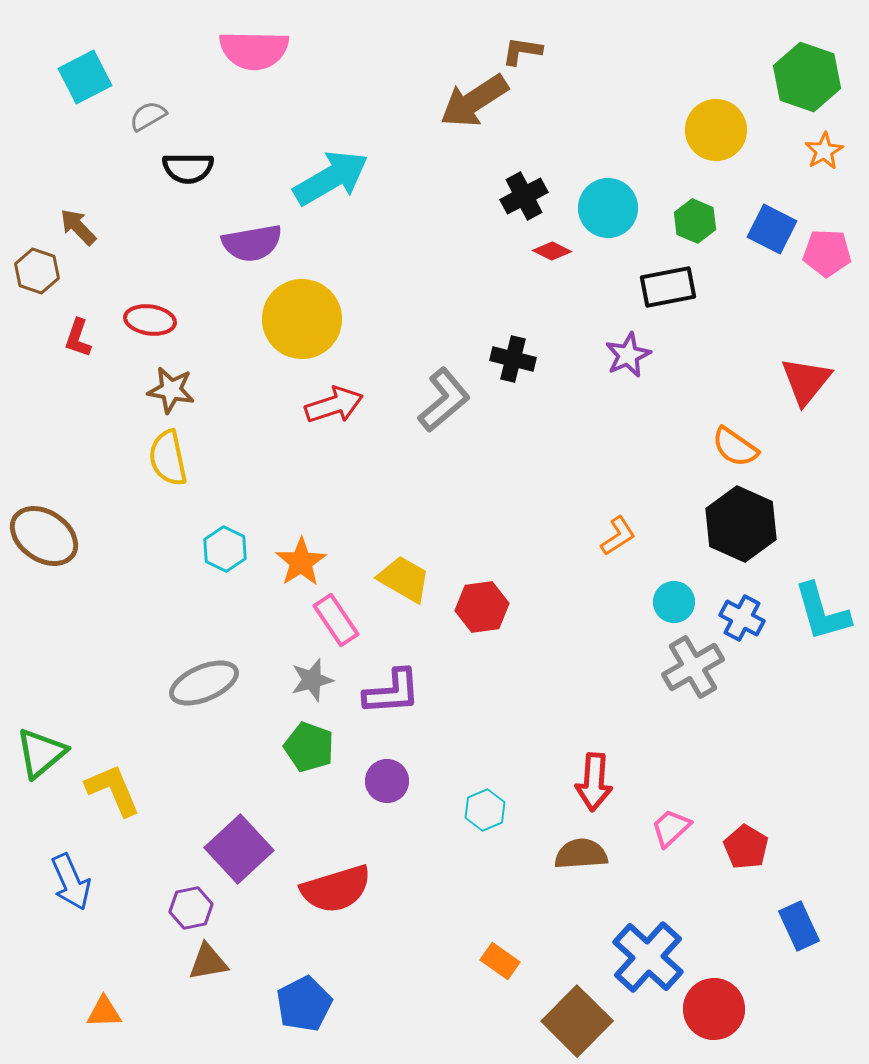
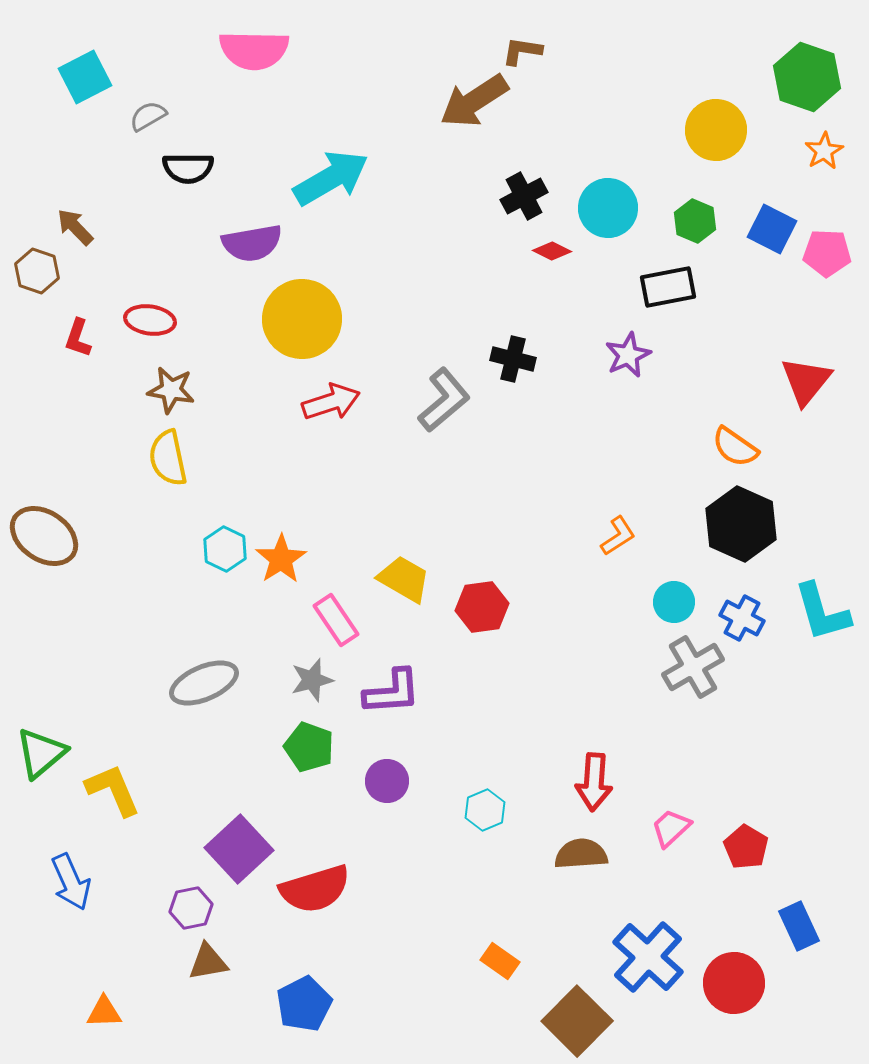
brown arrow at (78, 227): moved 3 px left
red arrow at (334, 405): moved 3 px left, 3 px up
orange star at (301, 562): moved 20 px left, 3 px up
red semicircle at (336, 889): moved 21 px left
red circle at (714, 1009): moved 20 px right, 26 px up
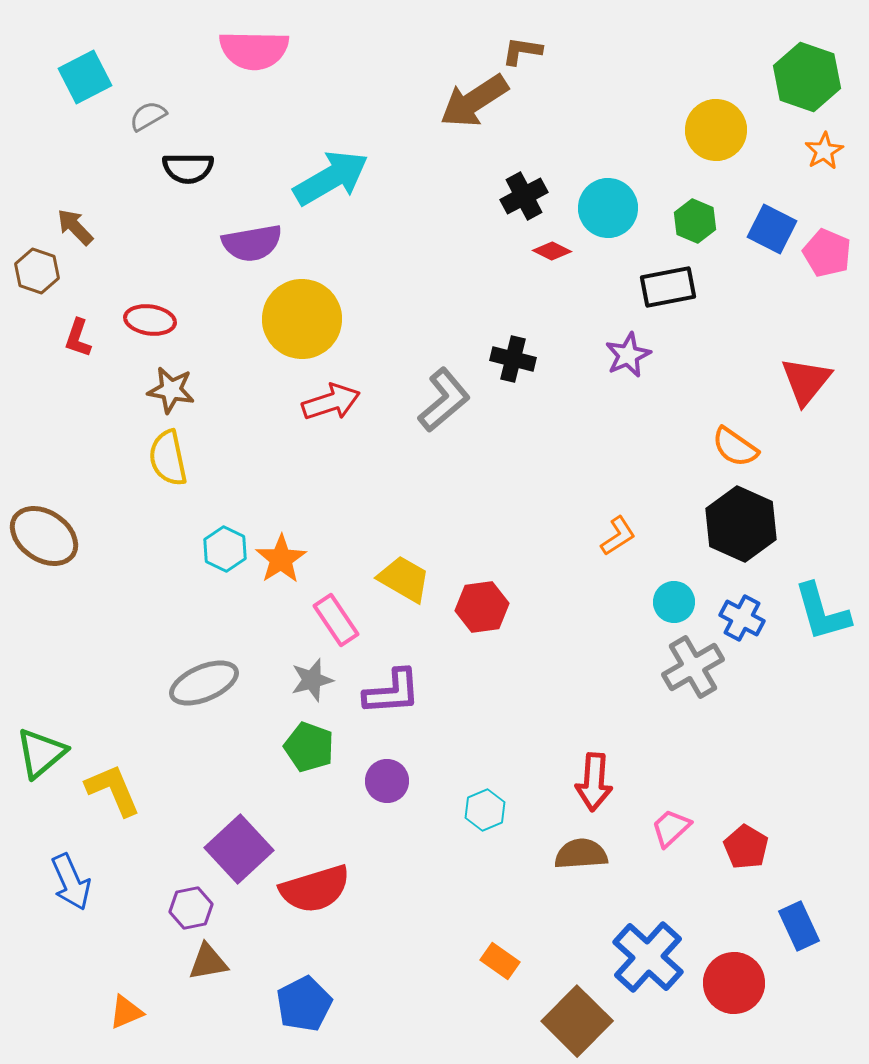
pink pentagon at (827, 253): rotated 21 degrees clockwise
orange triangle at (104, 1012): moved 22 px right; rotated 21 degrees counterclockwise
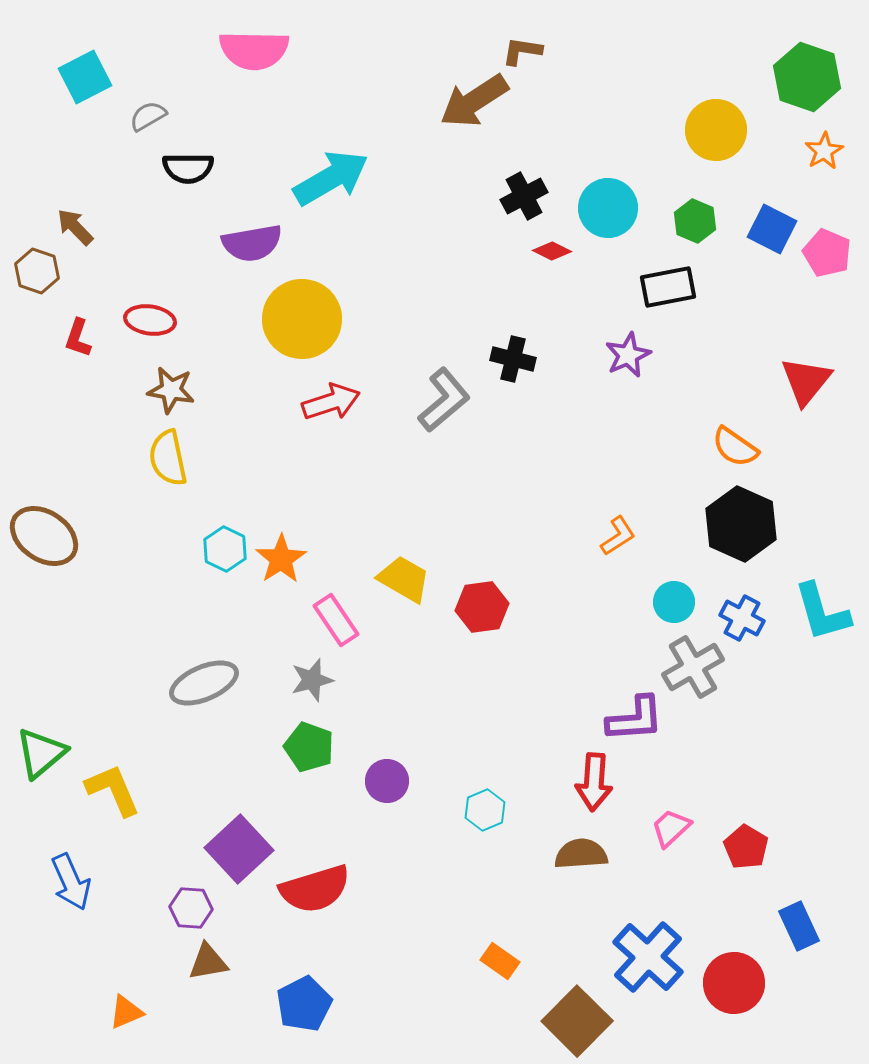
purple L-shape at (392, 692): moved 243 px right, 27 px down
purple hexagon at (191, 908): rotated 15 degrees clockwise
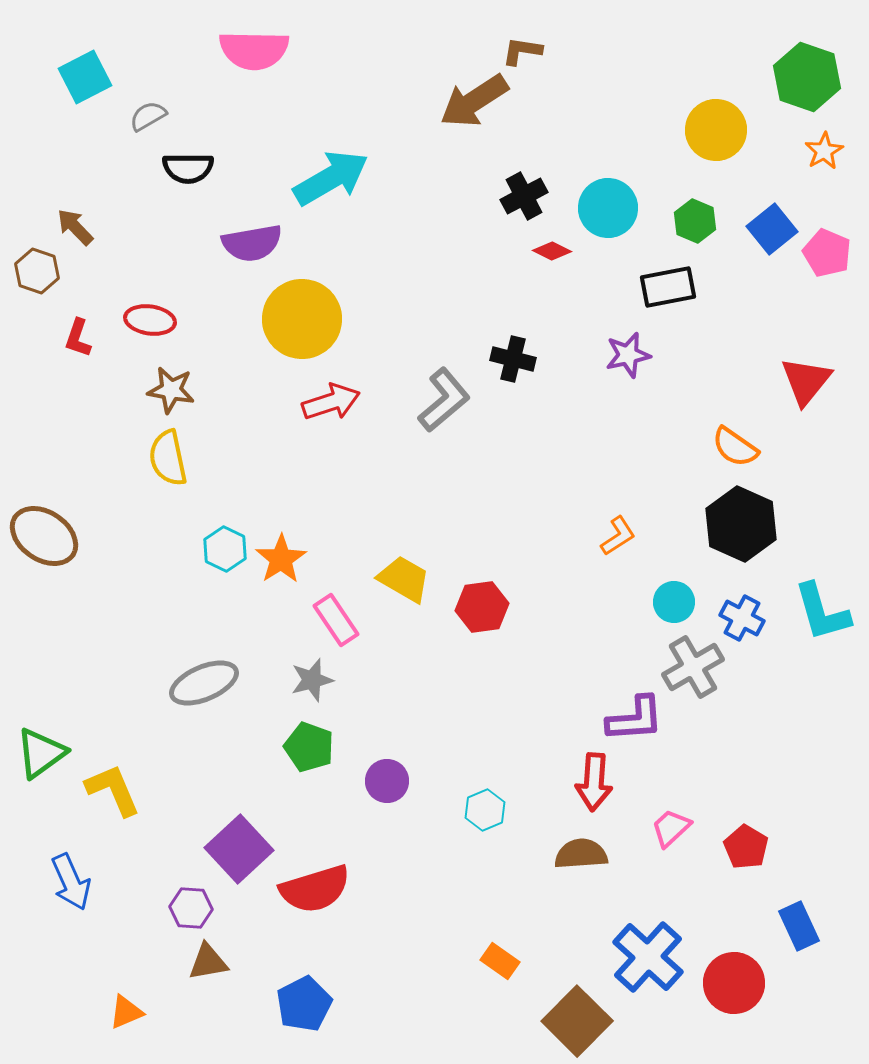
blue square at (772, 229): rotated 24 degrees clockwise
purple star at (628, 355): rotated 12 degrees clockwise
green triangle at (41, 753): rotated 4 degrees clockwise
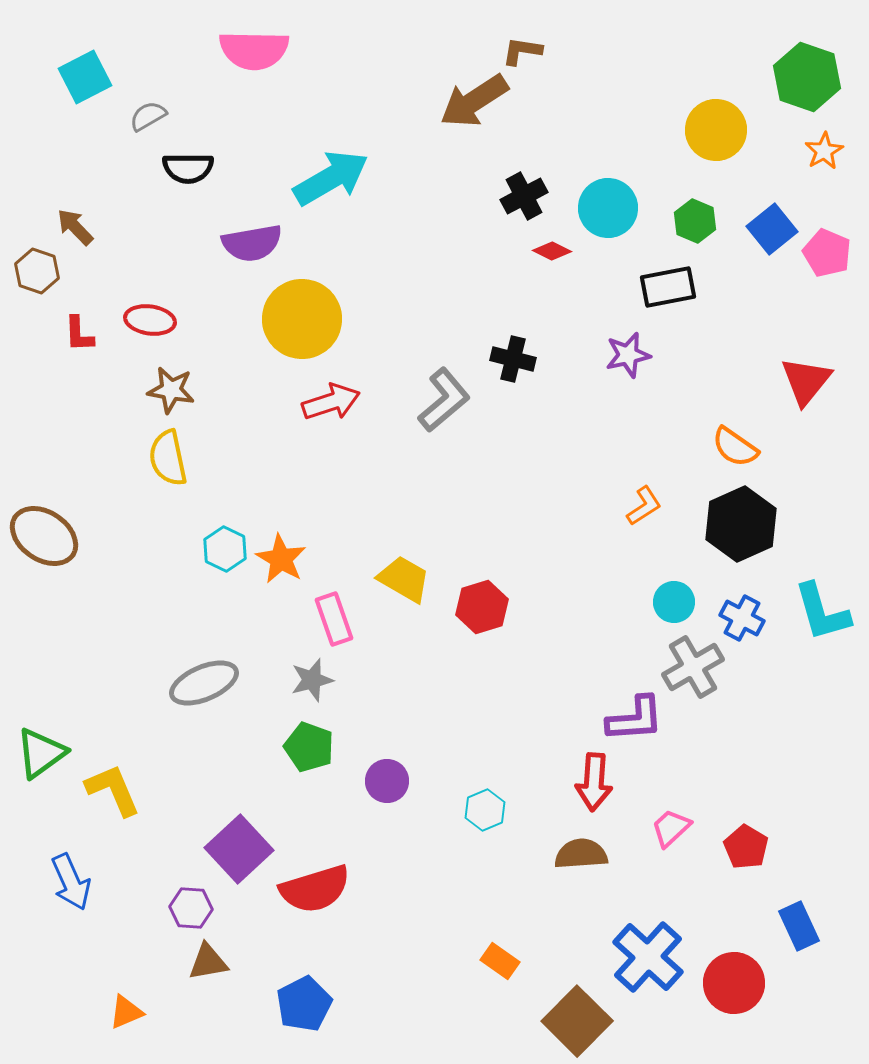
red L-shape at (78, 338): moved 1 px right, 4 px up; rotated 21 degrees counterclockwise
black hexagon at (741, 524): rotated 12 degrees clockwise
orange L-shape at (618, 536): moved 26 px right, 30 px up
orange star at (281, 559): rotated 9 degrees counterclockwise
red hexagon at (482, 607): rotated 9 degrees counterclockwise
pink rectangle at (336, 620): moved 2 px left, 1 px up; rotated 15 degrees clockwise
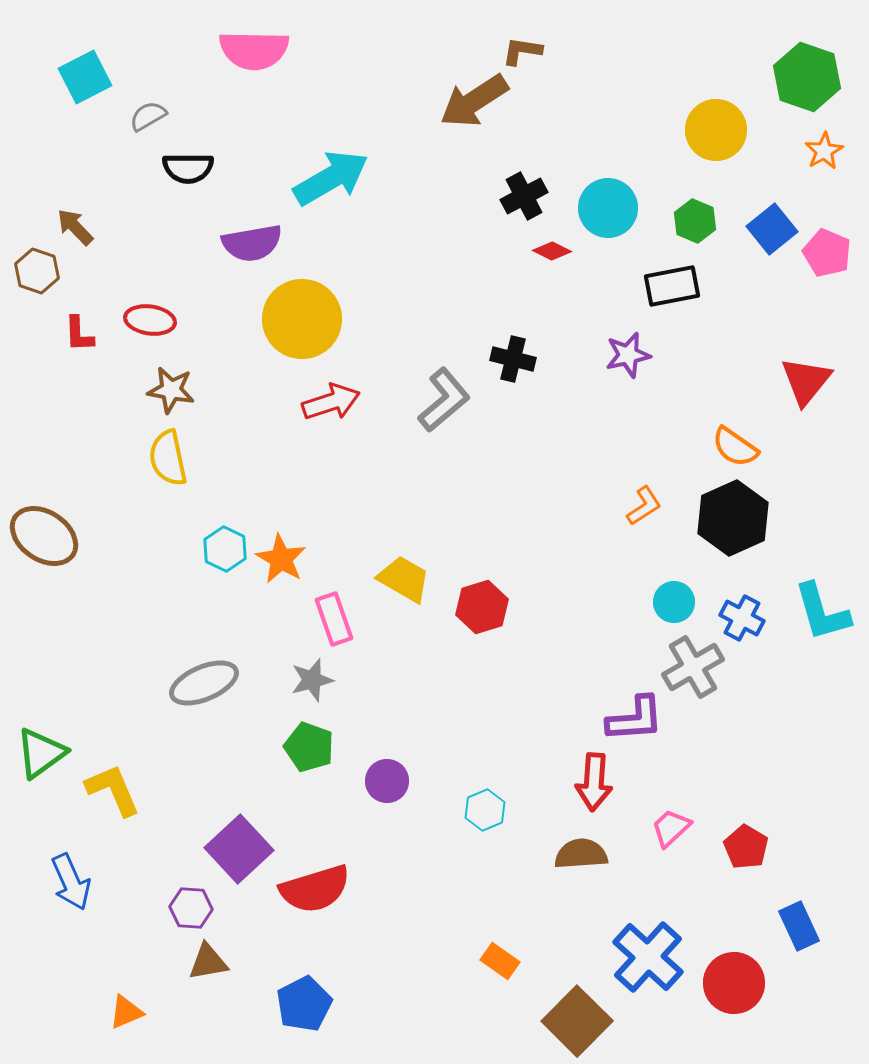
black rectangle at (668, 287): moved 4 px right, 1 px up
black hexagon at (741, 524): moved 8 px left, 6 px up
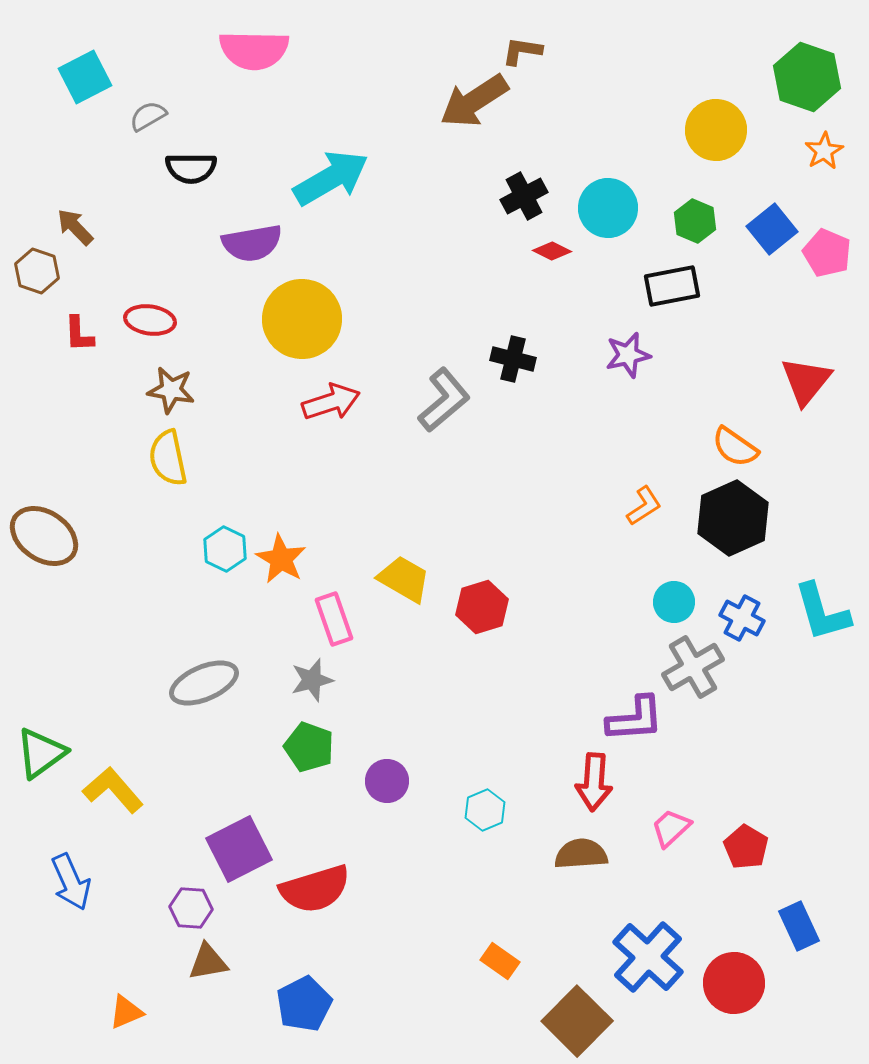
black semicircle at (188, 168): moved 3 px right
yellow L-shape at (113, 790): rotated 18 degrees counterclockwise
purple square at (239, 849): rotated 16 degrees clockwise
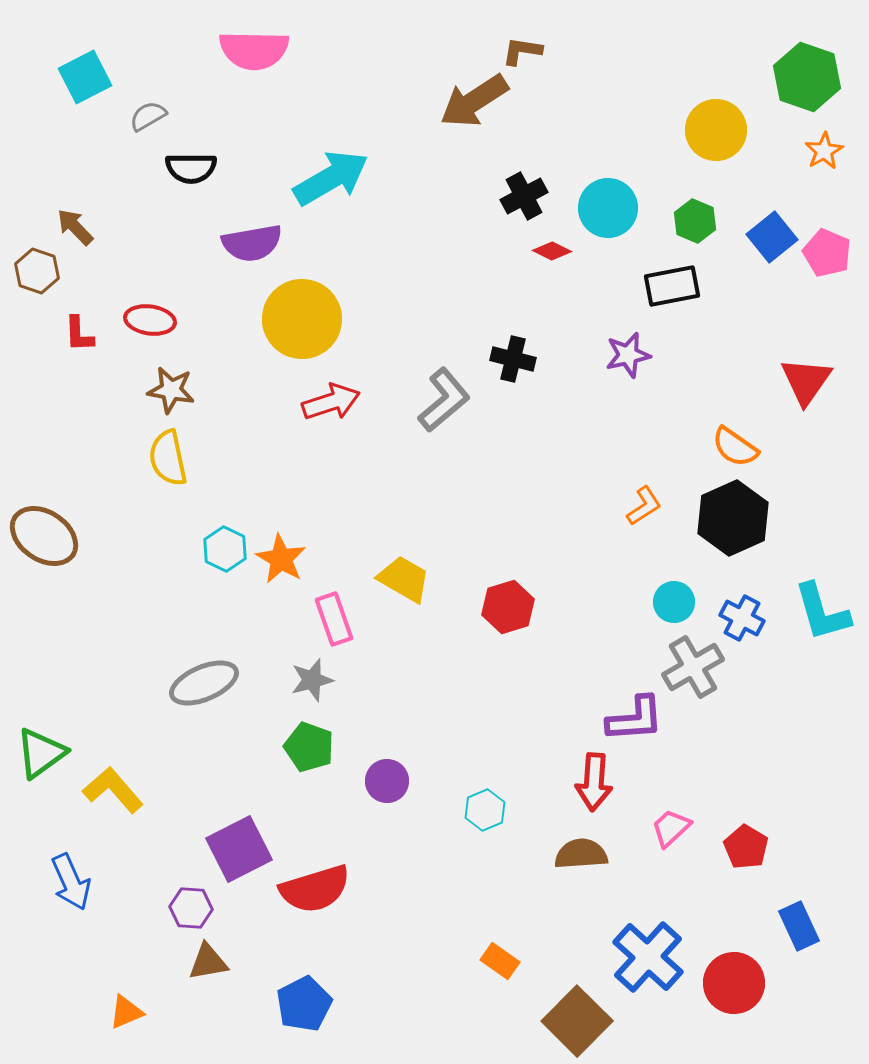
blue square at (772, 229): moved 8 px down
red triangle at (806, 381): rotated 4 degrees counterclockwise
red hexagon at (482, 607): moved 26 px right
